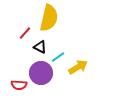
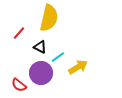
red line: moved 6 px left
red semicircle: rotated 35 degrees clockwise
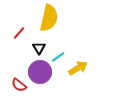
black triangle: moved 1 px left, 1 px down; rotated 32 degrees clockwise
yellow arrow: moved 1 px down
purple circle: moved 1 px left, 1 px up
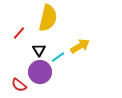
yellow semicircle: moved 1 px left
black triangle: moved 2 px down
yellow arrow: moved 2 px right, 22 px up
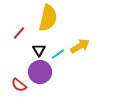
cyan line: moved 3 px up
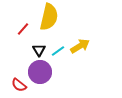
yellow semicircle: moved 1 px right, 1 px up
red line: moved 4 px right, 4 px up
cyan line: moved 3 px up
